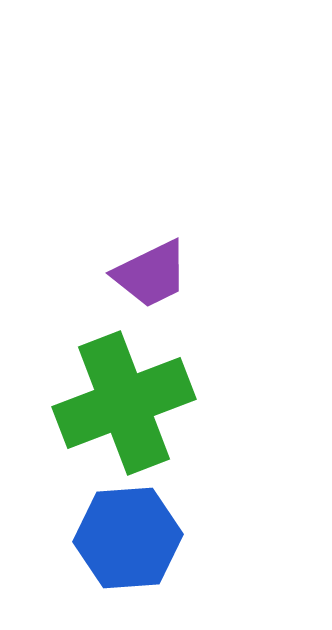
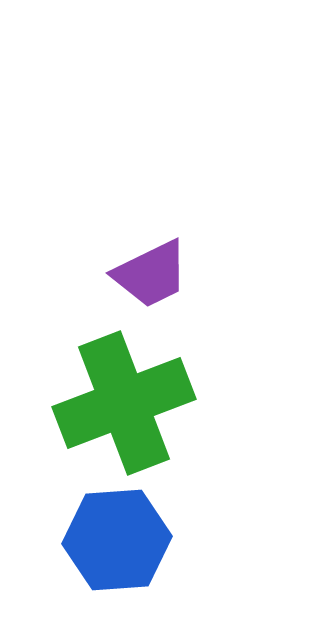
blue hexagon: moved 11 px left, 2 px down
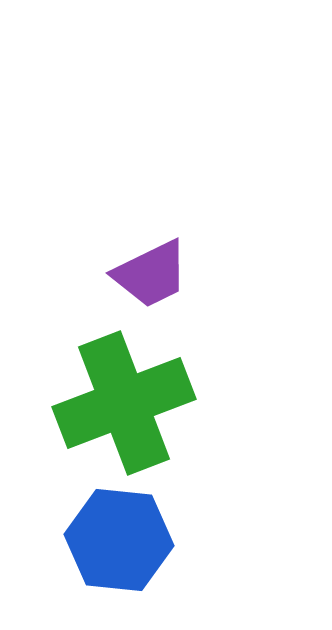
blue hexagon: moved 2 px right; rotated 10 degrees clockwise
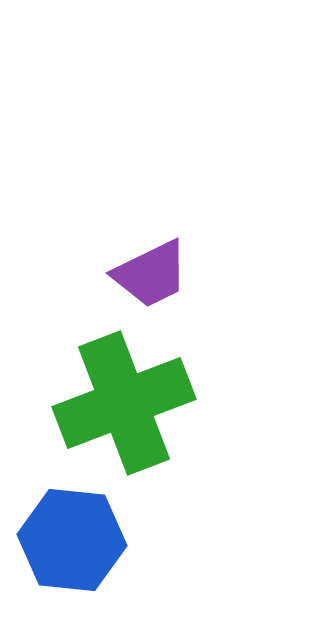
blue hexagon: moved 47 px left
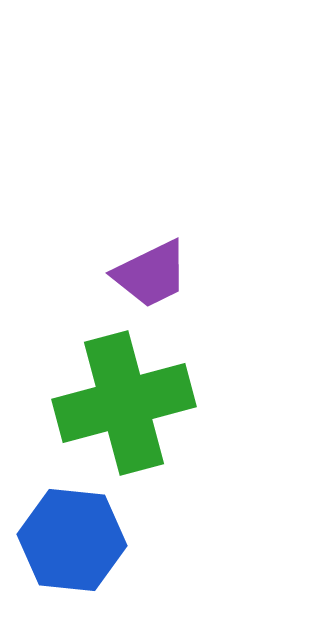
green cross: rotated 6 degrees clockwise
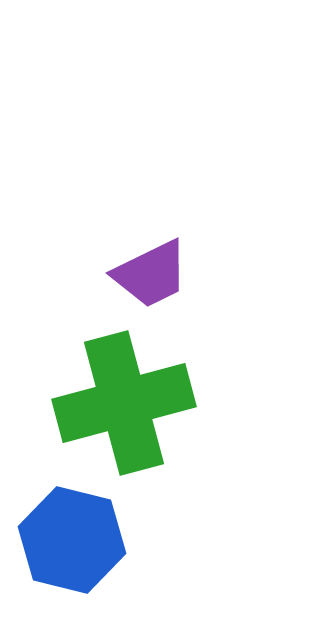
blue hexagon: rotated 8 degrees clockwise
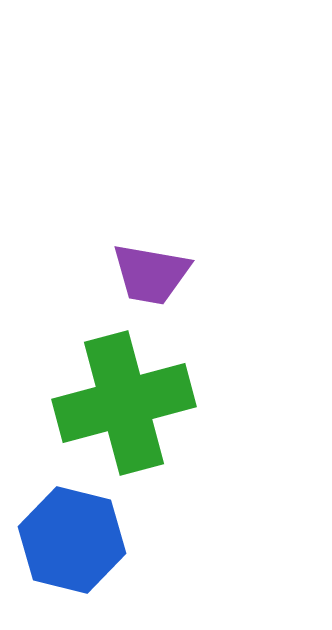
purple trapezoid: rotated 36 degrees clockwise
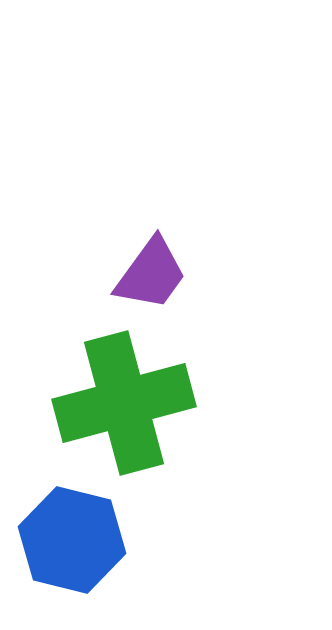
purple trapezoid: rotated 64 degrees counterclockwise
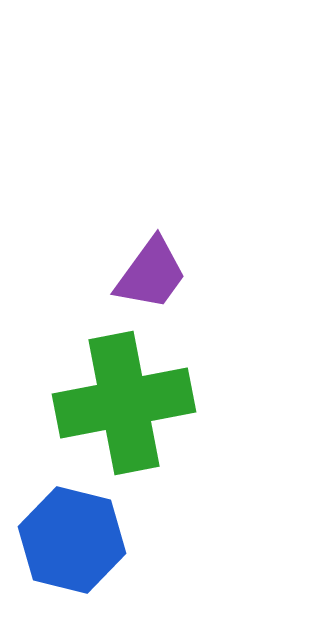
green cross: rotated 4 degrees clockwise
